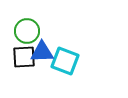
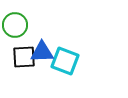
green circle: moved 12 px left, 6 px up
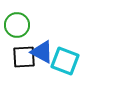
green circle: moved 2 px right
blue triangle: rotated 30 degrees clockwise
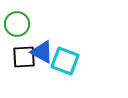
green circle: moved 1 px up
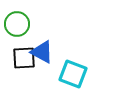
black square: moved 1 px down
cyan square: moved 8 px right, 13 px down
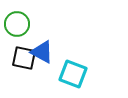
black square: rotated 15 degrees clockwise
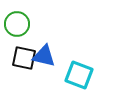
blue triangle: moved 2 px right, 4 px down; rotated 15 degrees counterclockwise
cyan square: moved 6 px right, 1 px down
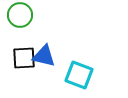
green circle: moved 3 px right, 9 px up
black square: rotated 15 degrees counterclockwise
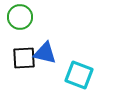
green circle: moved 2 px down
blue triangle: moved 1 px right, 3 px up
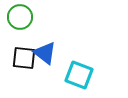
blue triangle: rotated 25 degrees clockwise
black square: rotated 10 degrees clockwise
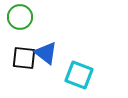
blue triangle: moved 1 px right
